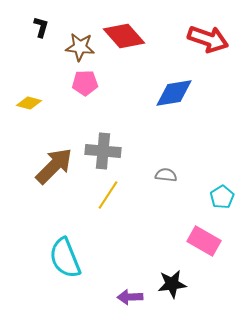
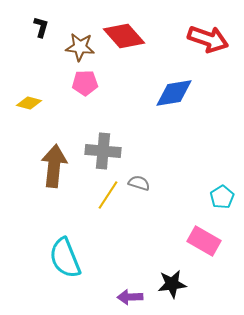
brown arrow: rotated 39 degrees counterclockwise
gray semicircle: moved 27 px left, 8 px down; rotated 10 degrees clockwise
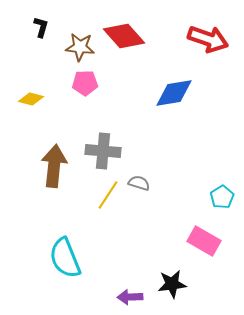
yellow diamond: moved 2 px right, 4 px up
